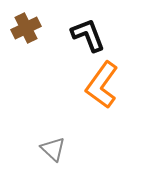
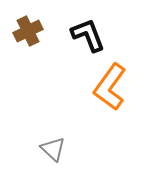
brown cross: moved 2 px right, 3 px down
orange L-shape: moved 8 px right, 2 px down
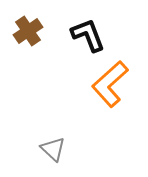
brown cross: rotated 8 degrees counterclockwise
orange L-shape: moved 3 px up; rotated 12 degrees clockwise
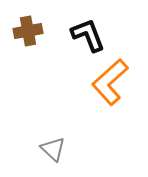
brown cross: rotated 24 degrees clockwise
orange L-shape: moved 2 px up
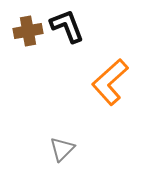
black L-shape: moved 21 px left, 9 px up
gray triangle: moved 9 px right; rotated 32 degrees clockwise
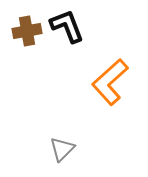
brown cross: moved 1 px left
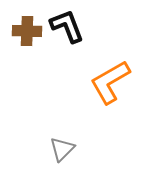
brown cross: rotated 12 degrees clockwise
orange L-shape: rotated 12 degrees clockwise
